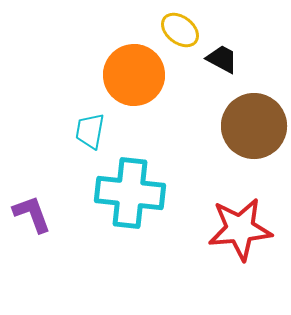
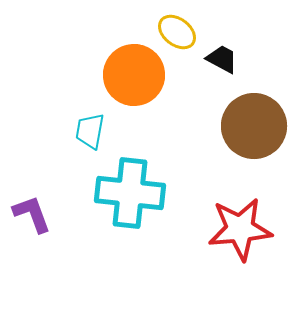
yellow ellipse: moved 3 px left, 2 px down
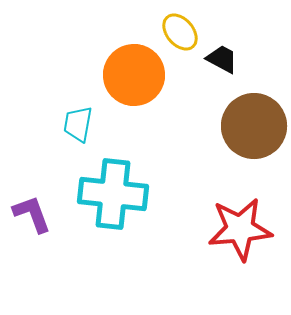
yellow ellipse: moved 3 px right; rotated 12 degrees clockwise
cyan trapezoid: moved 12 px left, 7 px up
cyan cross: moved 17 px left, 1 px down
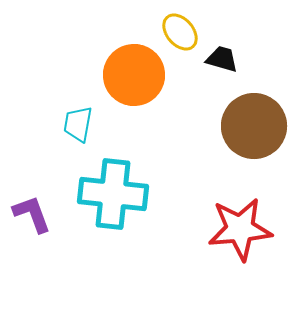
black trapezoid: rotated 12 degrees counterclockwise
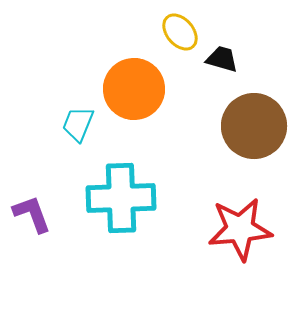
orange circle: moved 14 px down
cyan trapezoid: rotated 12 degrees clockwise
cyan cross: moved 8 px right, 4 px down; rotated 8 degrees counterclockwise
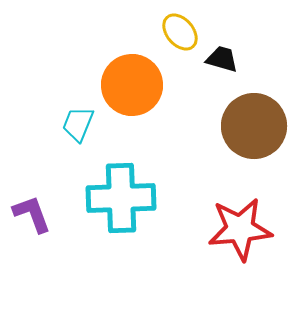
orange circle: moved 2 px left, 4 px up
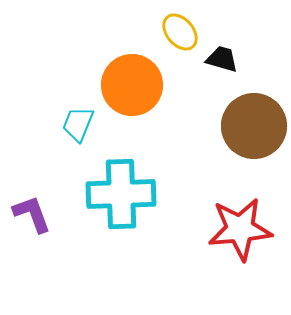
cyan cross: moved 4 px up
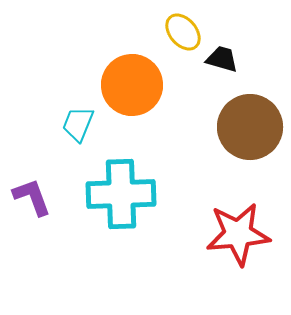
yellow ellipse: moved 3 px right
brown circle: moved 4 px left, 1 px down
purple L-shape: moved 17 px up
red star: moved 2 px left, 5 px down
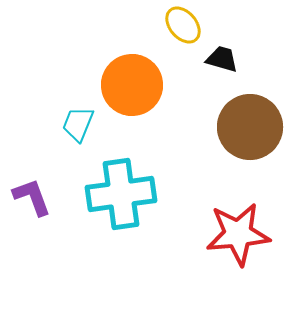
yellow ellipse: moved 7 px up
cyan cross: rotated 6 degrees counterclockwise
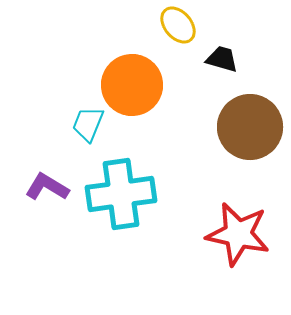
yellow ellipse: moved 5 px left
cyan trapezoid: moved 10 px right
purple L-shape: moved 15 px right, 10 px up; rotated 39 degrees counterclockwise
red star: rotated 18 degrees clockwise
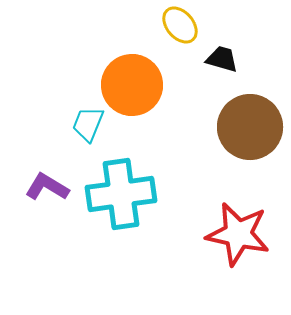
yellow ellipse: moved 2 px right
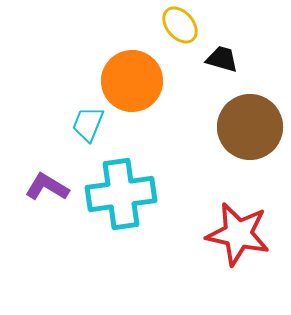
orange circle: moved 4 px up
